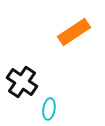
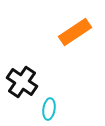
orange rectangle: moved 1 px right
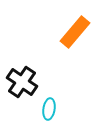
orange rectangle: rotated 16 degrees counterclockwise
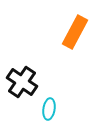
orange rectangle: rotated 12 degrees counterclockwise
